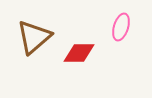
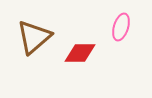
red diamond: moved 1 px right
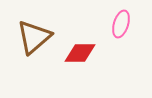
pink ellipse: moved 3 px up
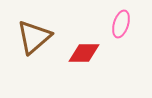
red diamond: moved 4 px right
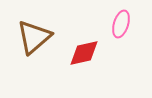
red diamond: rotated 12 degrees counterclockwise
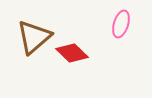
red diamond: moved 12 px left; rotated 56 degrees clockwise
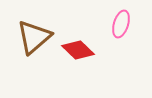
red diamond: moved 6 px right, 3 px up
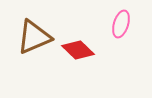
brown triangle: rotated 18 degrees clockwise
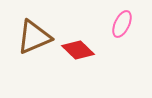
pink ellipse: moved 1 px right; rotated 8 degrees clockwise
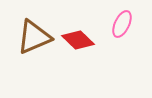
red diamond: moved 10 px up
